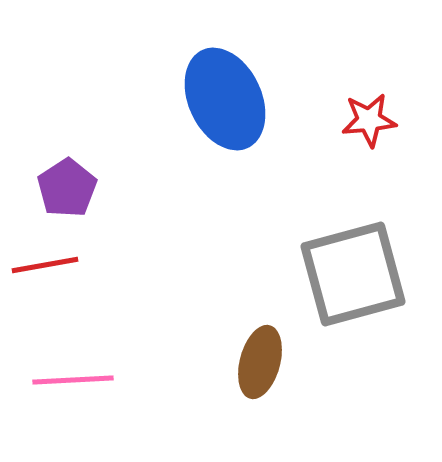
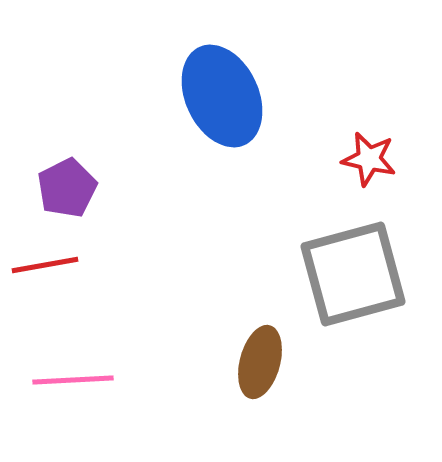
blue ellipse: moved 3 px left, 3 px up
red star: moved 39 px down; rotated 18 degrees clockwise
purple pentagon: rotated 6 degrees clockwise
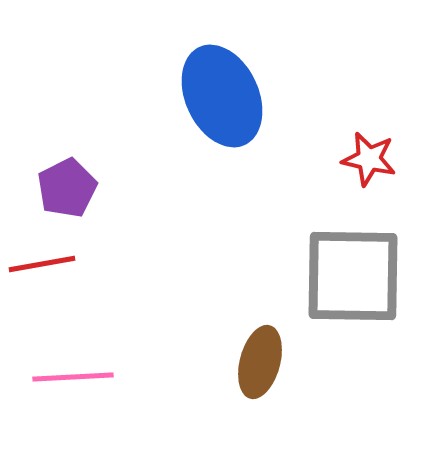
red line: moved 3 px left, 1 px up
gray square: moved 2 px down; rotated 16 degrees clockwise
pink line: moved 3 px up
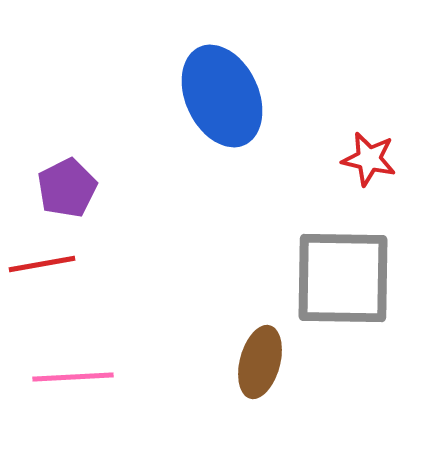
gray square: moved 10 px left, 2 px down
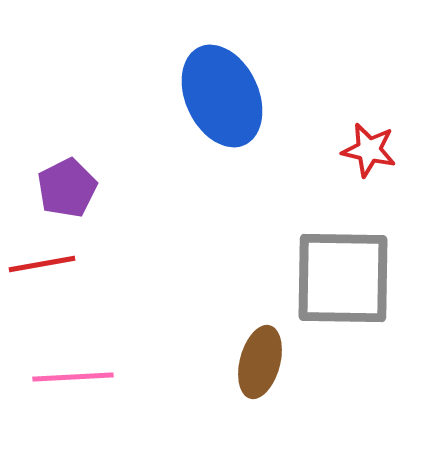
red star: moved 9 px up
